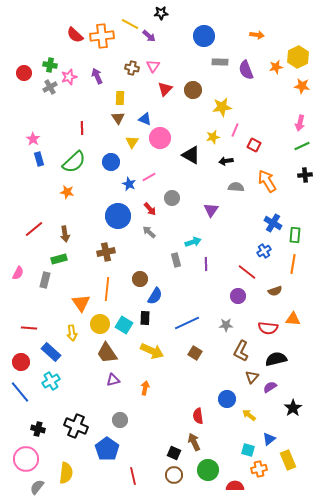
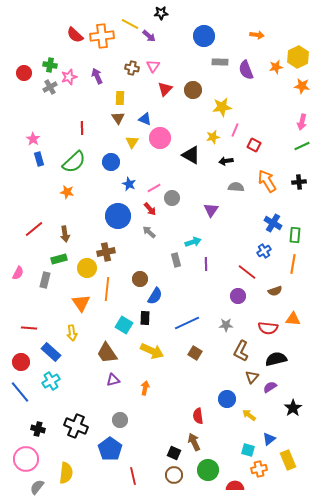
pink arrow at (300, 123): moved 2 px right, 1 px up
black cross at (305, 175): moved 6 px left, 7 px down
pink line at (149, 177): moved 5 px right, 11 px down
yellow circle at (100, 324): moved 13 px left, 56 px up
blue pentagon at (107, 449): moved 3 px right
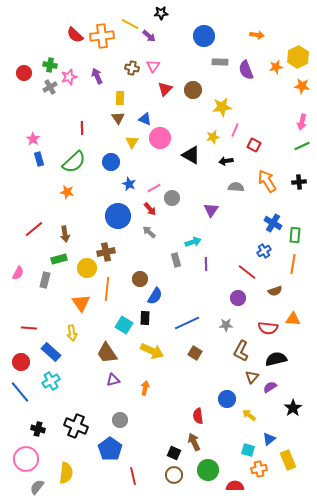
purple circle at (238, 296): moved 2 px down
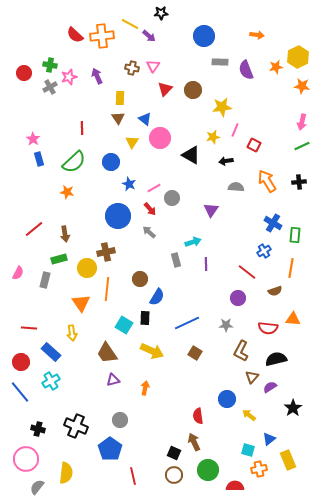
blue triangle at (145, 119): rotated 16 degrees clockwise
orange line at (293, 264): moved 2 px left, 4 px down
blue semicircle at (155, 296): moved 2 px right, 1 px down
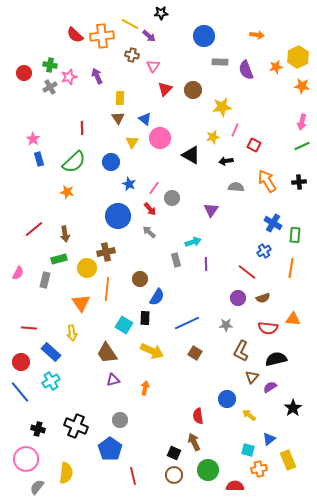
brown cross at (132, 68): moved 13 px up
pink line at (154, 188): rotated 24 degrees counterclockwise
brown semicircle at (275, 291): moved 12 px left, 7 px down
